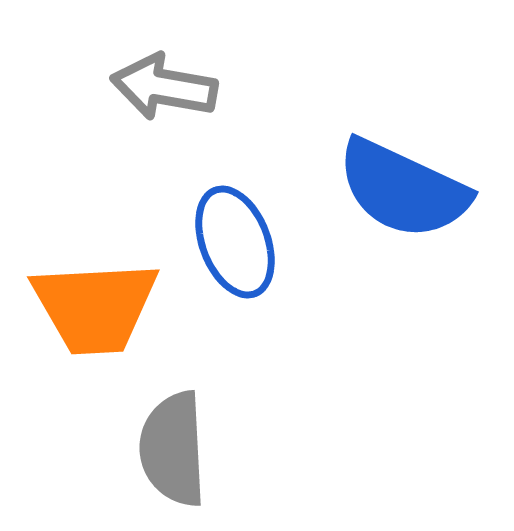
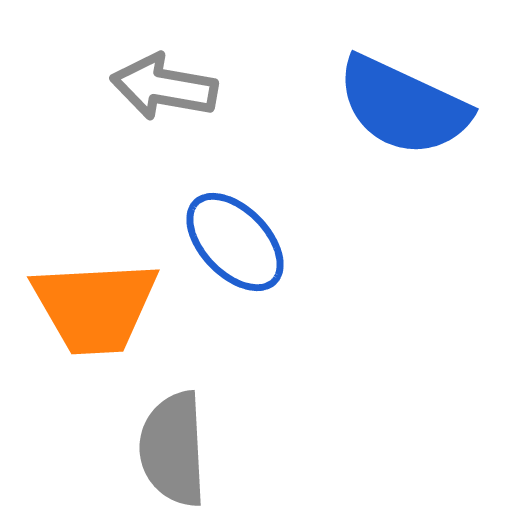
blue semicircle: moved 83 px up
blue ellipse: rotated 23 degrees counterclockwise
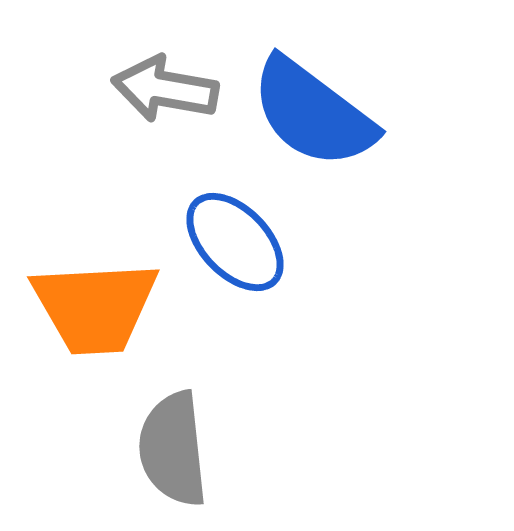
gray arrow: moved 1 px right, 2 px down
blue semicircle: moved 90 px left, 7 px down; rotated 12 degrees clockwise
gray semicircle: rotated 3 degrees counterclockwise
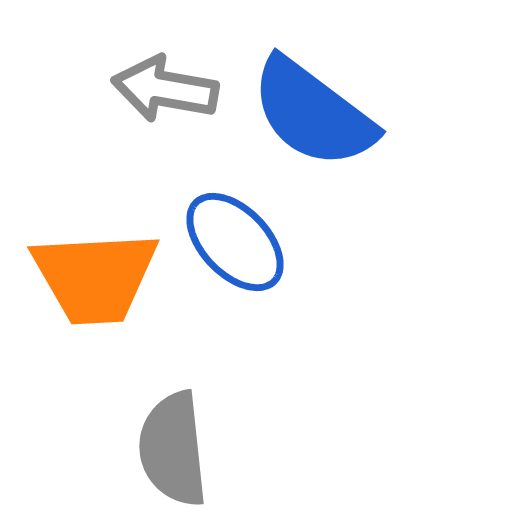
orange trapezoid: moved 30 px up
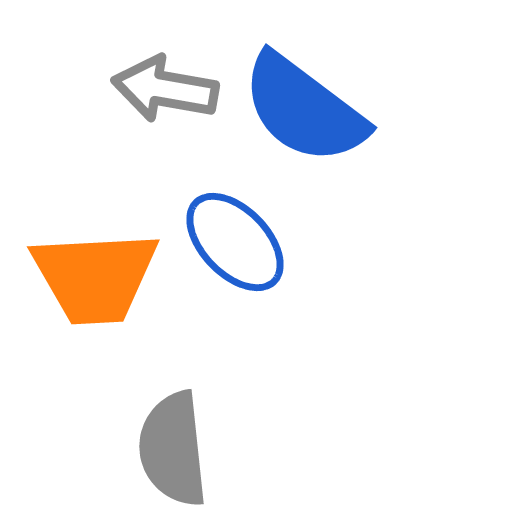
blue semicircle: moved 9 px left, 4 px up
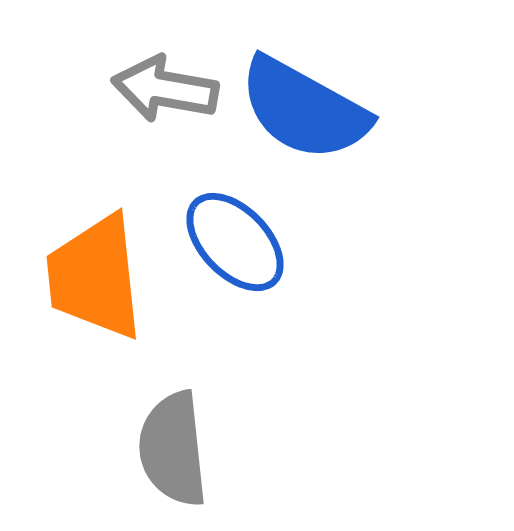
blue semicircle: rotated 8 degrees counterclockwise
orange trapezoid: rotated 87 degrees clockwise
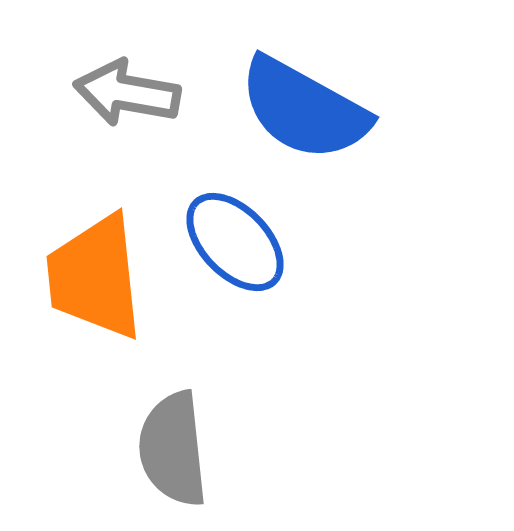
gray arrow: moved 38 px left, 4 px down
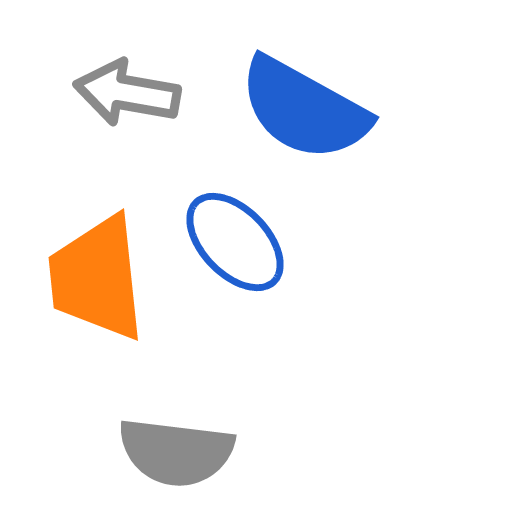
orange trapezoid: moved 2 px right, 1 px down
gray semicircle: moved 3 px right, 3 px down; rotated 77 degrees counterclockwise
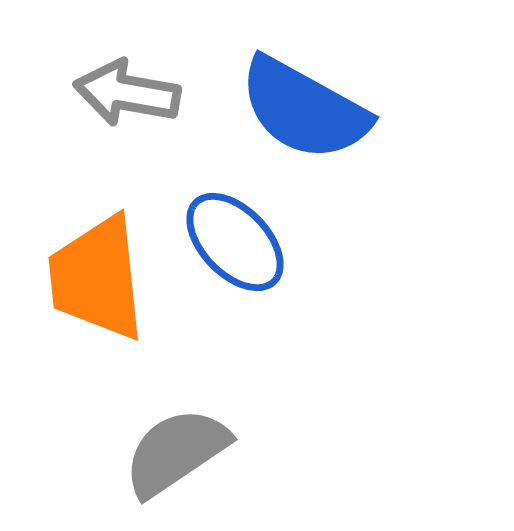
gray semicircle: rotated 139 degrees clockwise
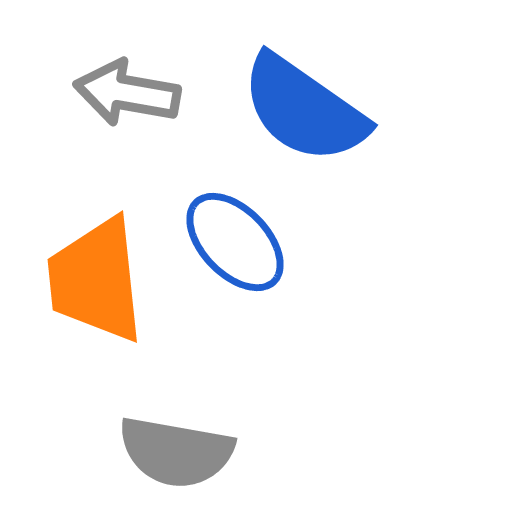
blue semicircle: rotated 6 degrees clockwise
orange trapezoid: moved 1 px left, 2 px down
gray semicircle: rotated 136 degrees counterclockwise
